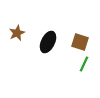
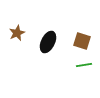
brown square: moved 2 px right, 1 px up
green line: moved 1 px down; rotated 56 degrees clockwise
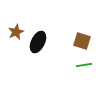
brown star: moved 1 px left, 1 px up
black ellipse: moved 10 px left
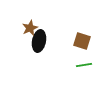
brown star: moved 14 px right, 4 px up
black ellipse: moved 1 px right, 1 px up; rotated 15 degrees counterclockwise
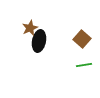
brown square: moved 2 px up; rotated 24 degrees clockwise
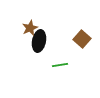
green line: moved 24 px left
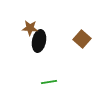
brown star: rotated 28 degrees clockwise
green line: moved 11 px left, 17 px down
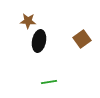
brown star: moved 2 px left, 7 px up
brown square: rotated 12 degrees clockwise
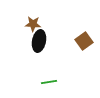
brown star: moved 5 px right, 3 px down
brown square: moved 2 px right, 2 px down
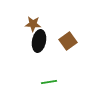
brown square: moved 16 px left
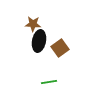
brown square: moved 8 px left, 7 px down
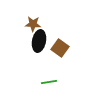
brown square: rotated 18 degrees counterclockwise
